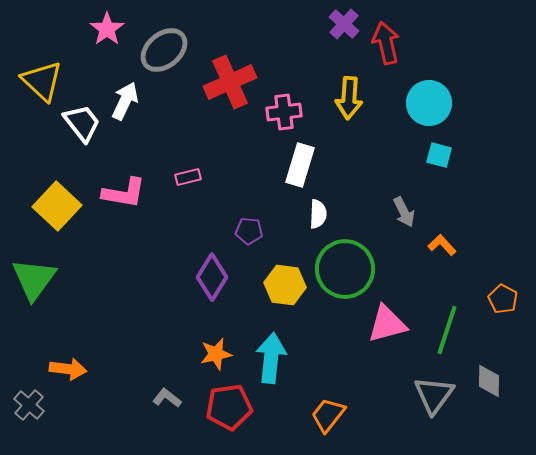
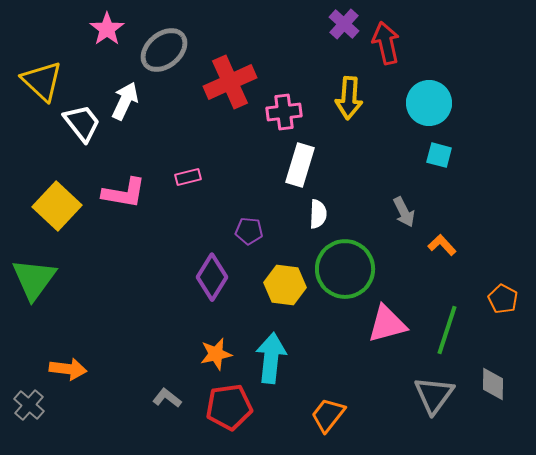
gray diamond: moved 4 px right, 3 px down
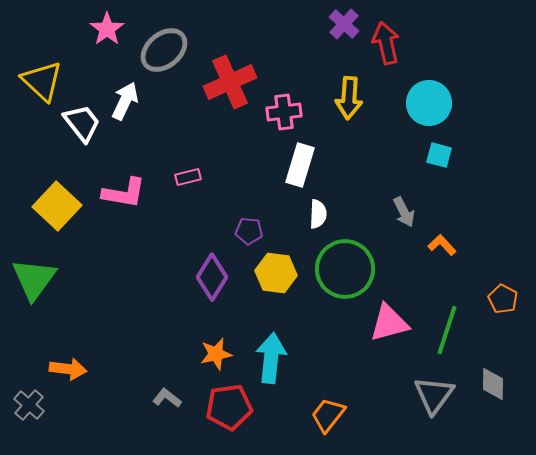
yellow hexagon: moved 9 px left, 12 px up
pink triangle: moved 2 px right, 1 px up
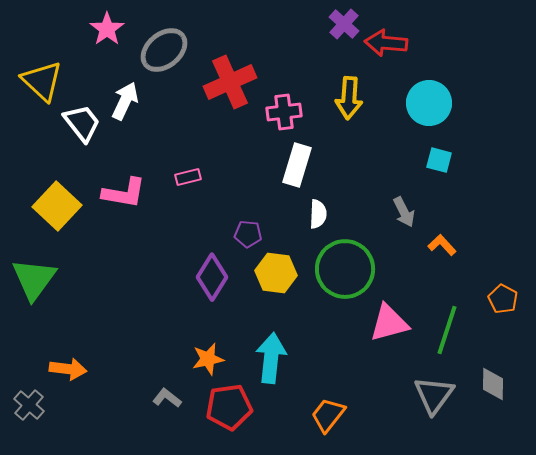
red arrow: rotated 72 degrees counterclockwise
cyan square: moved 5 px down
white rectangle: moved 3 px left
purple pentagon: moved 1 px left, 3 px down
orange star: moved 8 px left, 5 px down
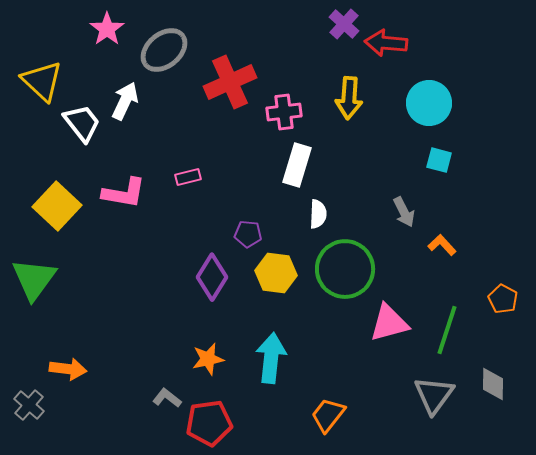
red pentagon: moved 20 px left, 16 px down
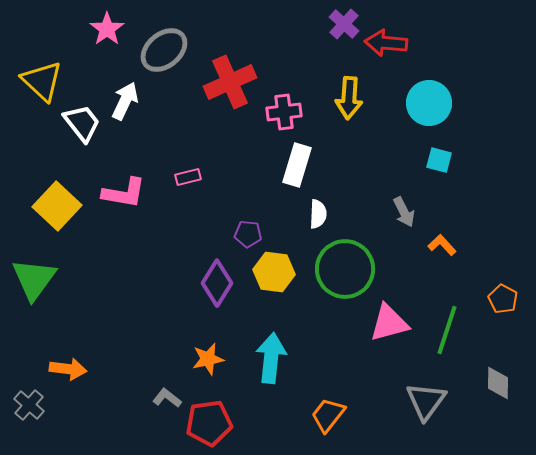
yellow hexagon: moved 2 px left, 1 px up
purple diamond: moved 5 px right, 6 px down
gray diamond: moved 5 px right, 1 px up
gray triangle: moved 8 px left, 6 px down
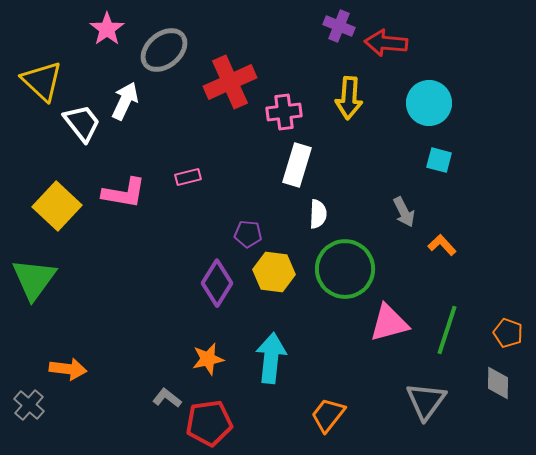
purple cross: moved 5 px left, 2 px down; rotated 20 degrees counterclockwise
orange pentagon: moved 5 px right, 34 px down; rotated 8 degrees counterclockwise
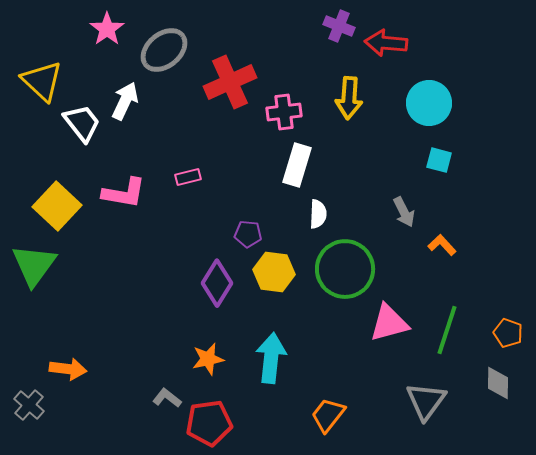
green triangle: moved 14 px up
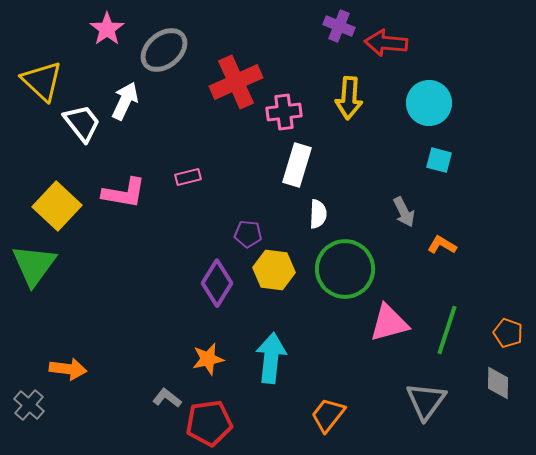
red cross: moved 6 px right
orange L-shape: rotated 16 degrees counterclockwise
yellow hexagon: moved 2 px up
